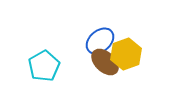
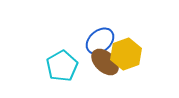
cyan pentagon: moved 18 px right
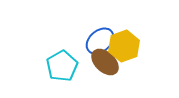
yellow hexagon: moved 2 px left, 8 px up
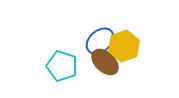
cyan pentagon: rotated 24 degrees counterclockwise
